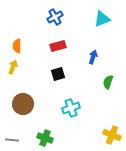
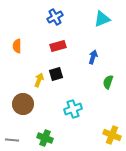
yellow arrow: moved 26 px right, 13 px down
black square: moved 2 px left
cyan cross: moved 2 px right, 1 px down
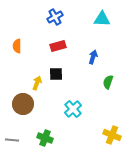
cyan triangle: rotated 24 degrees clockwise
black square: rotated 16 degrees clockwise
yellow arrow: moved 2 px left, 3 px down
cyan cross: rotated 24 degrees counterclockwise
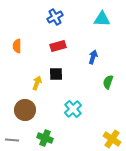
brown circle: moved 2 px right, 6 px down
yellow cross: moved 4 px down; rotated 12 degrees clockwise
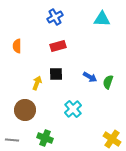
blue arrow: moved 3 px left, 20 px down; rotated 104 degrees clockwise
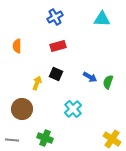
black square: rotated 24 degrees clockwise
brown circle: moved 3 px left, 1 px up
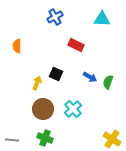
red rectangle: moved 18 px right, 1 px up; rotated 42 degrees clockwise
brown circle: moved 21 px right
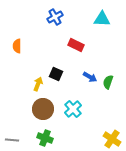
yellow arrow: moved 1 px right, 1 px down
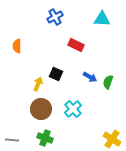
brown circle: moved 2 px left
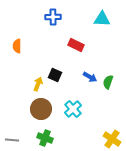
blue cross: moved 2 px left; rotated 28 degrees clockwise
black square: moved 1 px left, 1 px down
